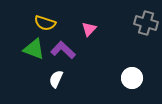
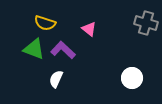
pink triangle: rotated 35 degrees counterclockwise
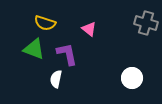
purple L-shape: moved 4 px right, 4 px down; rotated 35 degrees clockwise
white semicircle: rotated 12 degrees counterclockwise
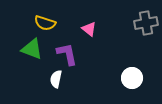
gray cross: rotated 25 degrees counterclockwise
green triangle: moved 2 px left
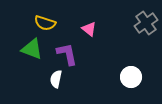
gray cross: rotated 25 degrees counterclockwise
white circle: moved 1 px left, 1 px up
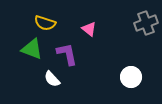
gray cross: rotated 15 degrees clockwise
white semicircle: moved 4 px left; rotated 54 degrees counterclockwise
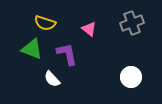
gray cross: moved 14 px left
